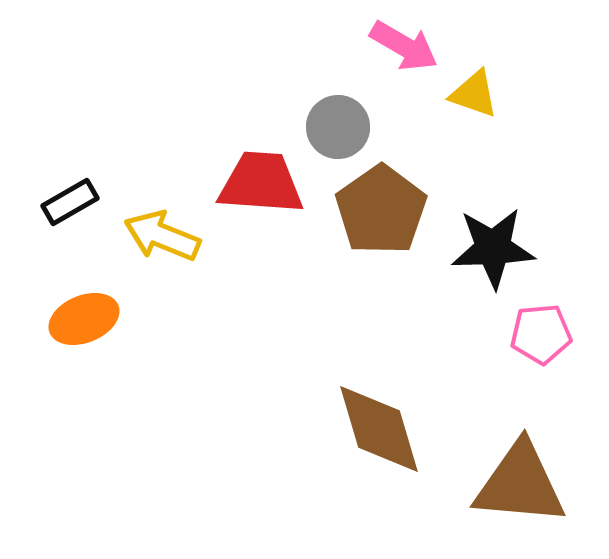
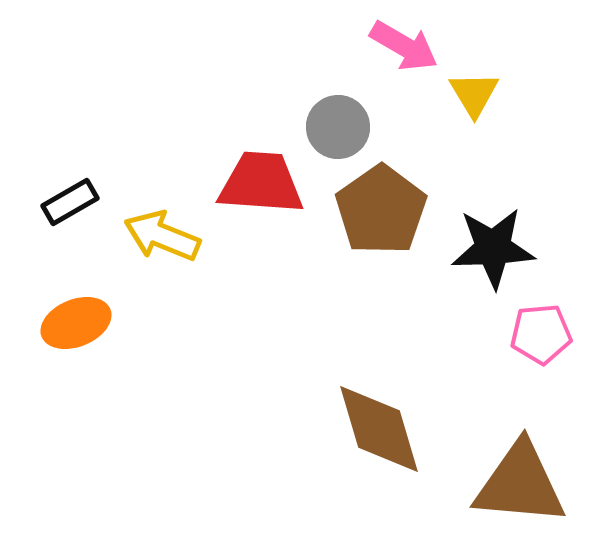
yellow triangle: rotated 40 degrees clockwise
orange ellipse: moved 8 px left, 4 px down
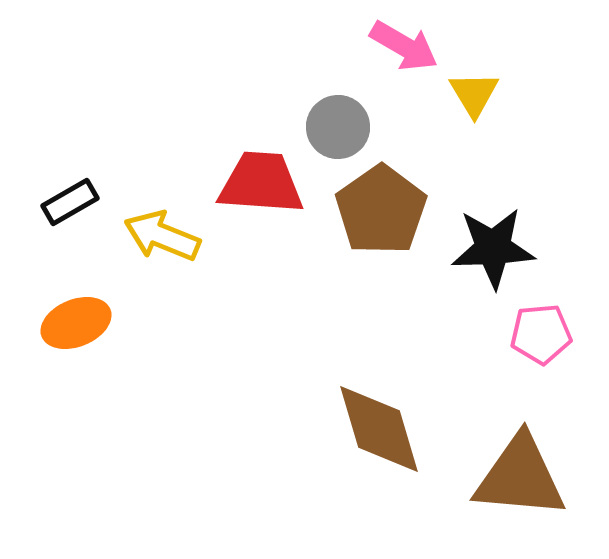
brown triangle: moved 7 px up
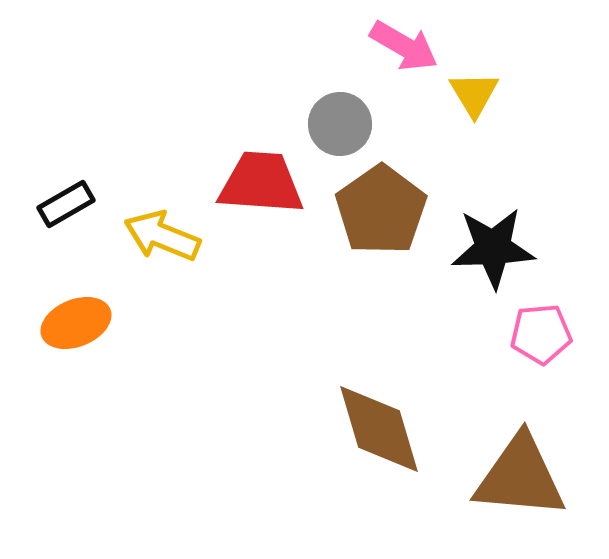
gray circle: moved 2 px right, 3 px up
black rectangle: moved 4 px left, 2 px down
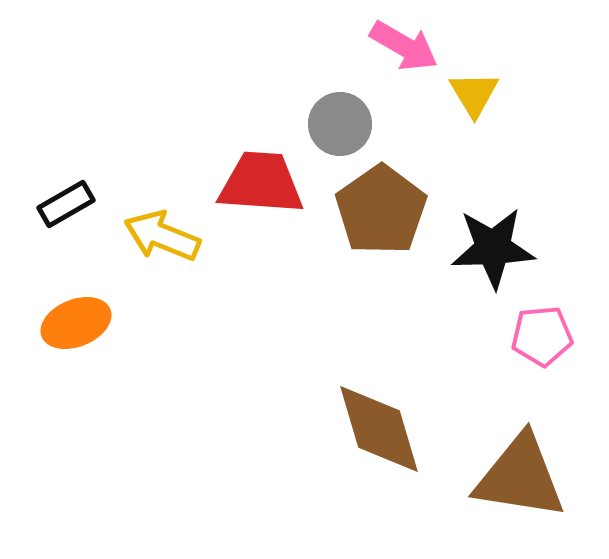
pink pentagon: moved 1 px right, 2 px down
brown triangle: rotated 4 degrees clockwise
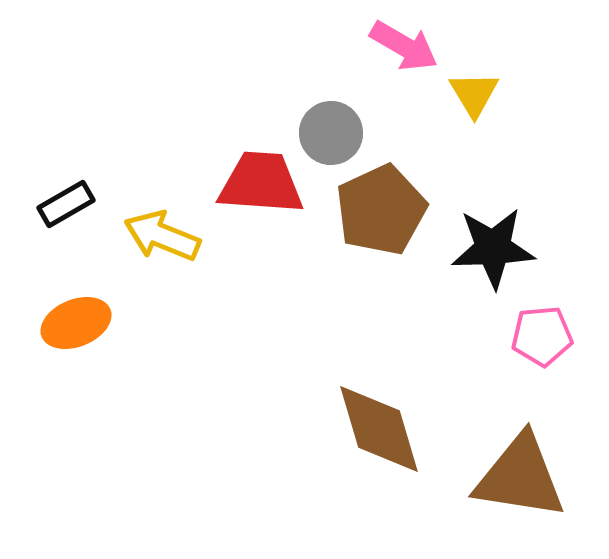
gray circle: moved 9 px left, 9 px down
brown pentagon: rotated 10 degrees clockwise
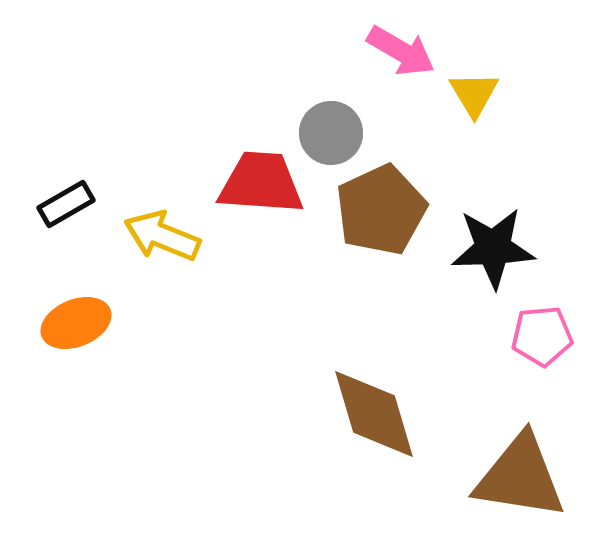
pink arrow: moved 3 px left, 5 px down
brown diamond: moved 5 px left, 15 px up
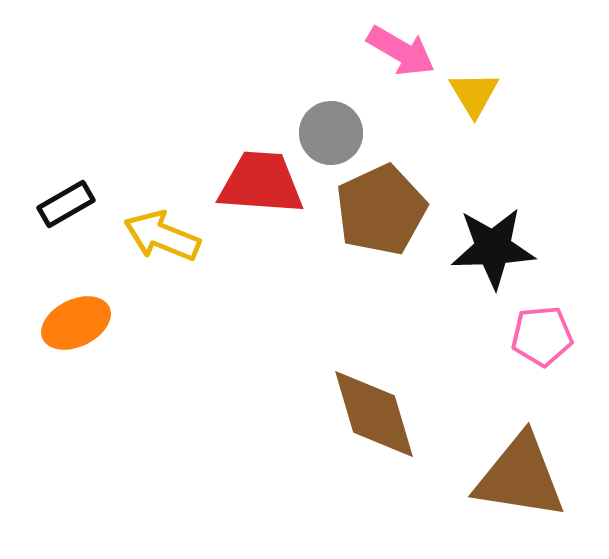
orange ellipse: rotated 4 degrees counterclockwise
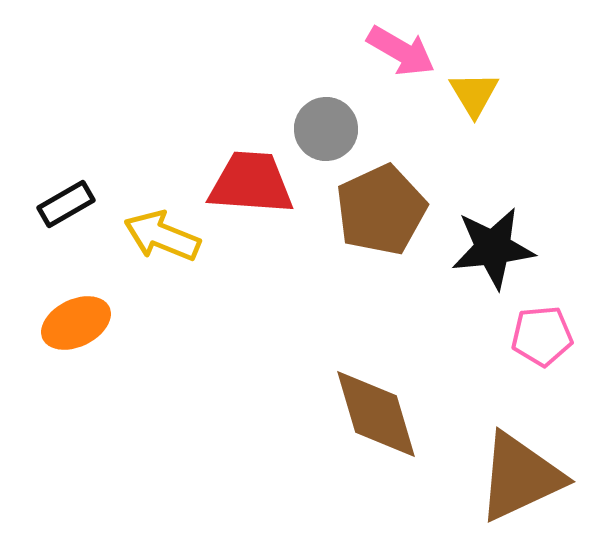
gray circle: moved 5 px left, 4 px up
red trapezoid: moved 10 px left
black star: rotated 4 degrees counterclockwise
brown diamond: moved 2 px right
brown triangle: rotated 34 degrees counterclockwise
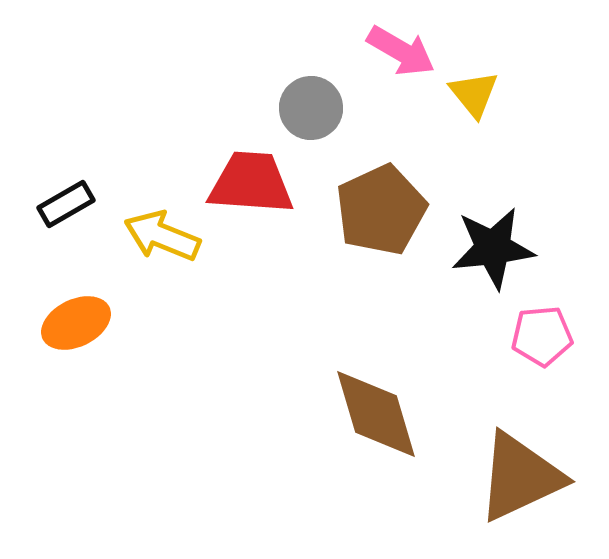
yellow triangle: rotated 8 degrees counterclockwise
gray circle: moved 15 px left, 21 px up
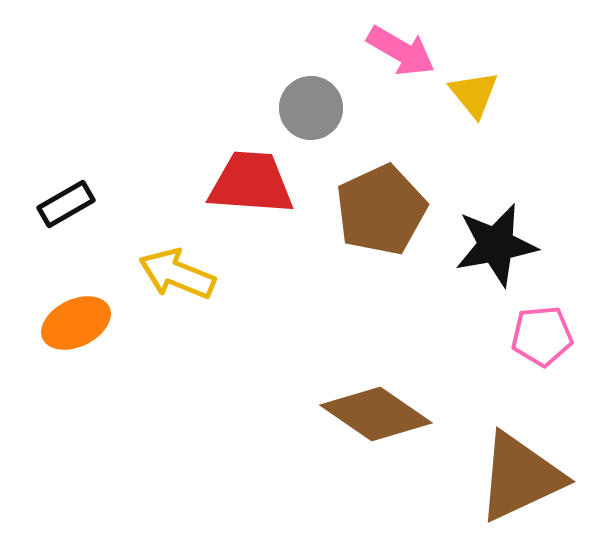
yellow arrow: moved 15 px right, 38 px down
black star: moved 3 px right, 3 px up; rotated 4 degrees counterclockwise
brown diamond: rotated 39 degrees counterclockwise
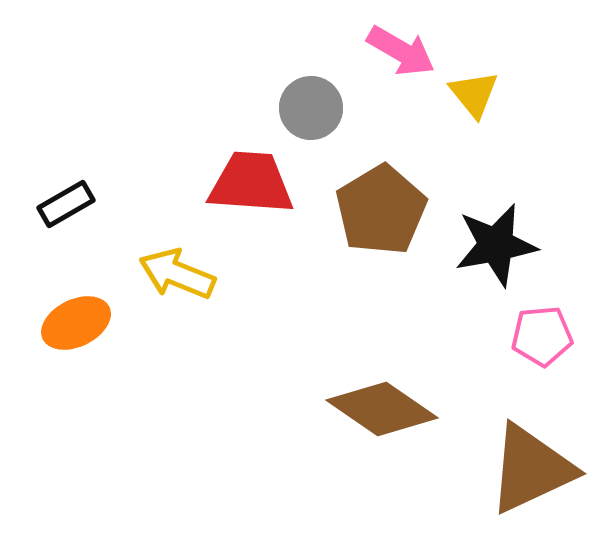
brown pentagon: rotated 6 degrees counterclockwise
brown diamond: moved 6 px right, 5 px up
brown triangle: moved 11 px right, 8 px up
